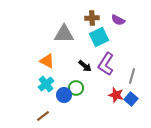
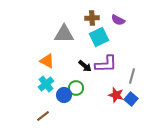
purple L-shape: rotated 125 degrees counterclockwise
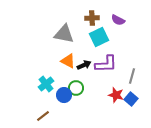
gray triangle: rotated 10 degrees clockwise
orange triangle: moved 21 px right
black arrow: moved 1 px left, 1 px up; rotated 64 degrees counterclockwise
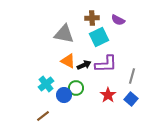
red star: moved 8 px left; rotated 21 degrees clockwise
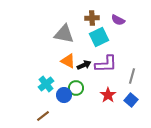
blue square: moved 1 px down
